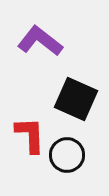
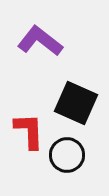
black square: moved 4 px down
red L-shape: moved 1 px left, 4 px up
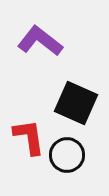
red L-shape: moved 6 px down; rotated 6 degrees counterclockwise
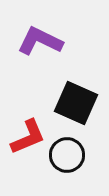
purple L-shape: rotated 12 degrees counterclockwise
red L-shape: moved 1 px left; rotated 75 degrees clockwise
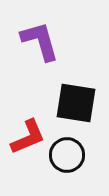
purple L-shape: rotated 48 degrees clockwise
black square: rotated 15 degrees counterclockwise
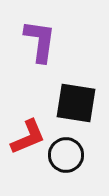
purple L-shape: rotated 24 degrees clockwise
black circle: moved 1 px left
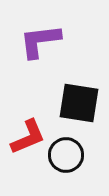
purple L-shape: rotated 105 degrees counterclockwise
black square: moved 3 px right
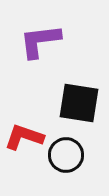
red L-shape: moved 4 px left; rotated 138 degrees counterclockwise
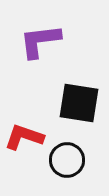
black circle: moved 1 px right, 5 px down
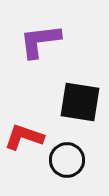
black square: moved 1 px right, 1 px up
